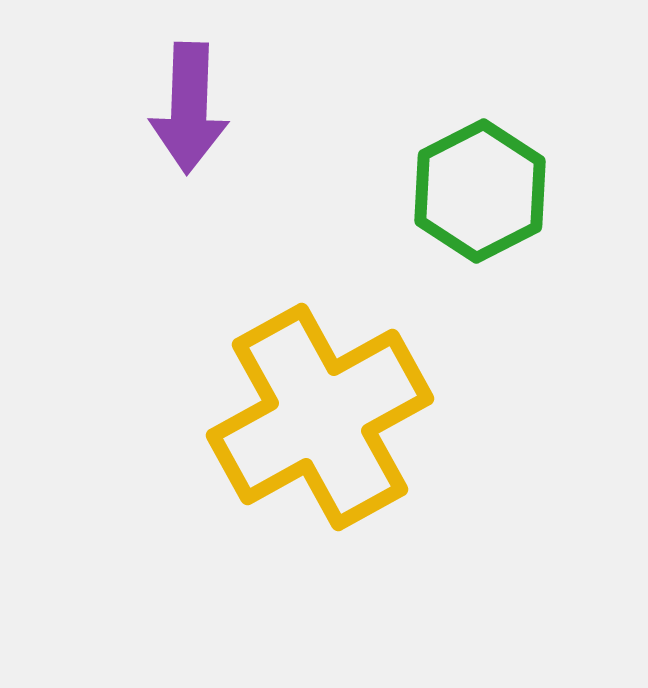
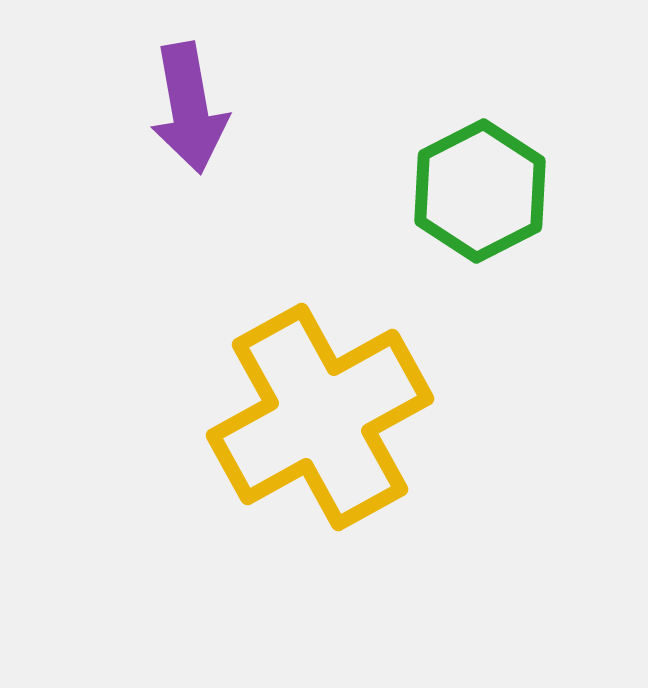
purple arrow: rotated 12 degrees counterclockwise
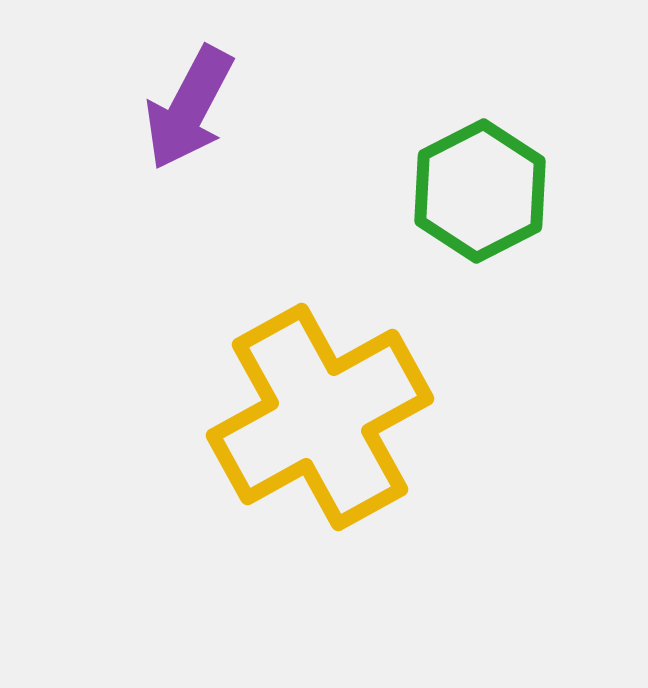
purple arrow: rotated 38 degrees clockwise
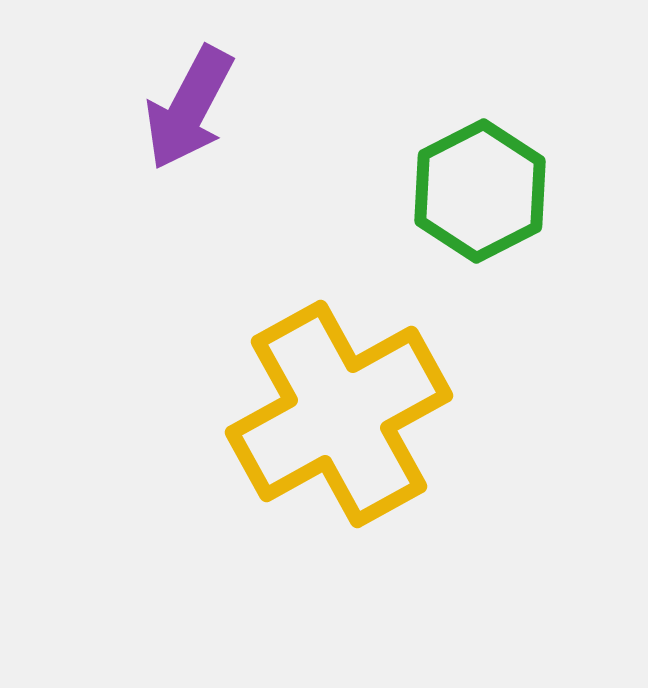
yellow cross: moved 19 px right, 3 px up
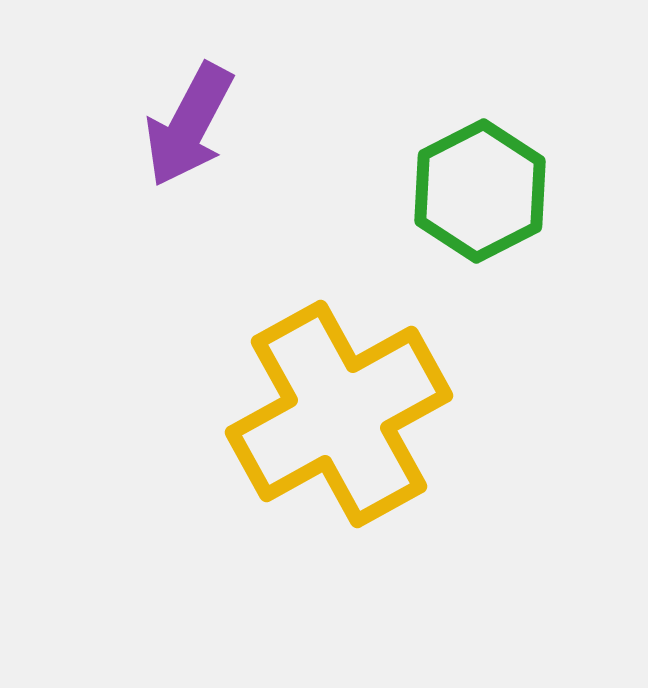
purple arrow: moved 17 px down
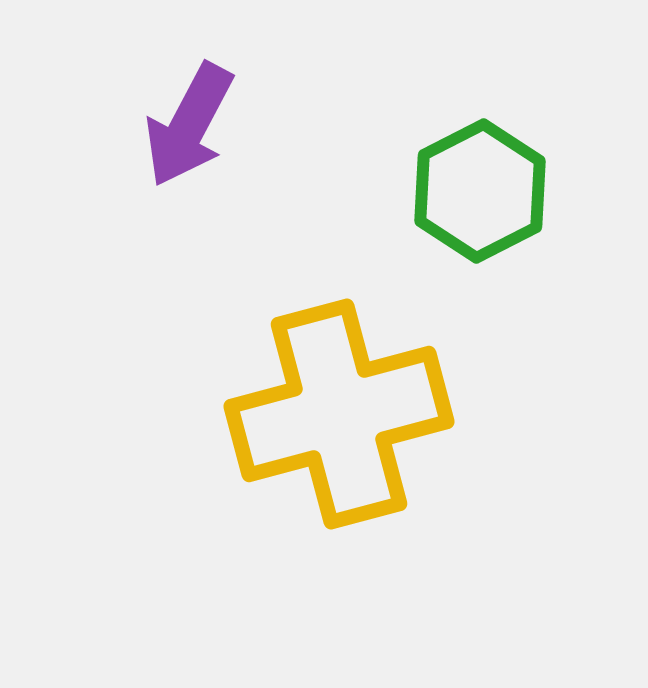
yellow cross: rotated 14 degrees clockwise
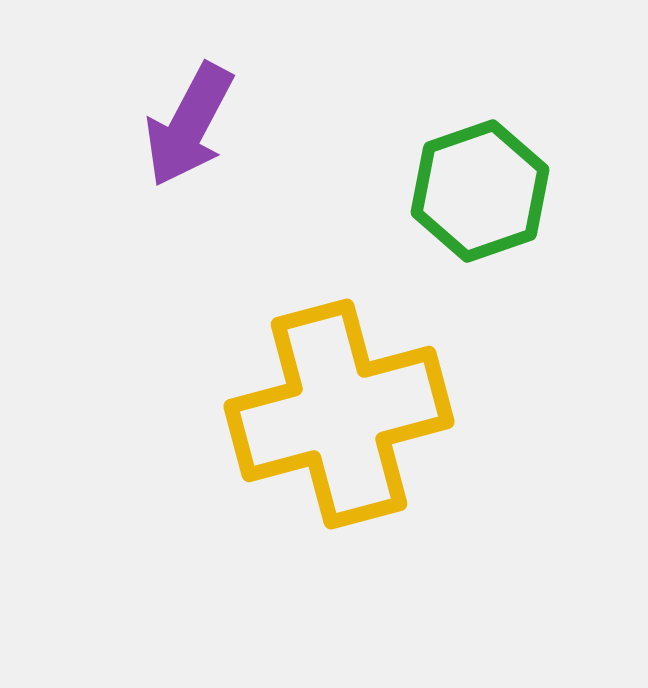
green hexagon: rotated 8 degrees clockwise
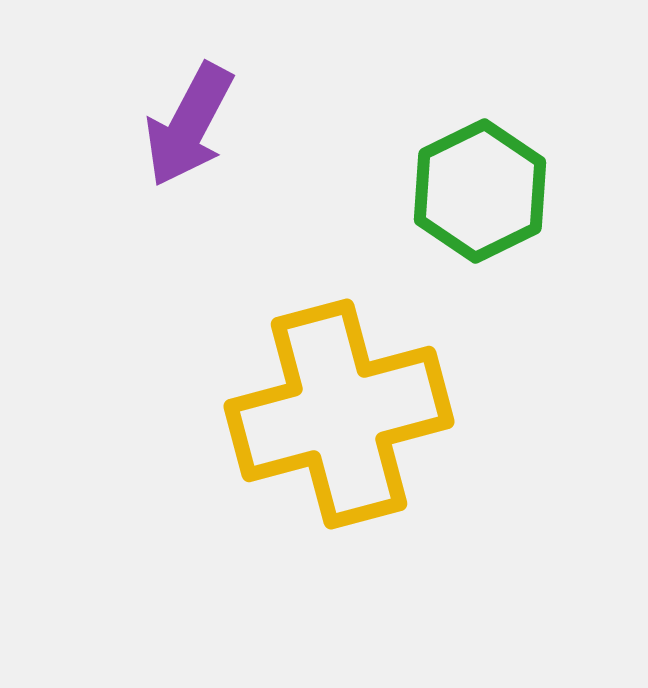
green hexagon: rotated 7 degrees counterclockwise
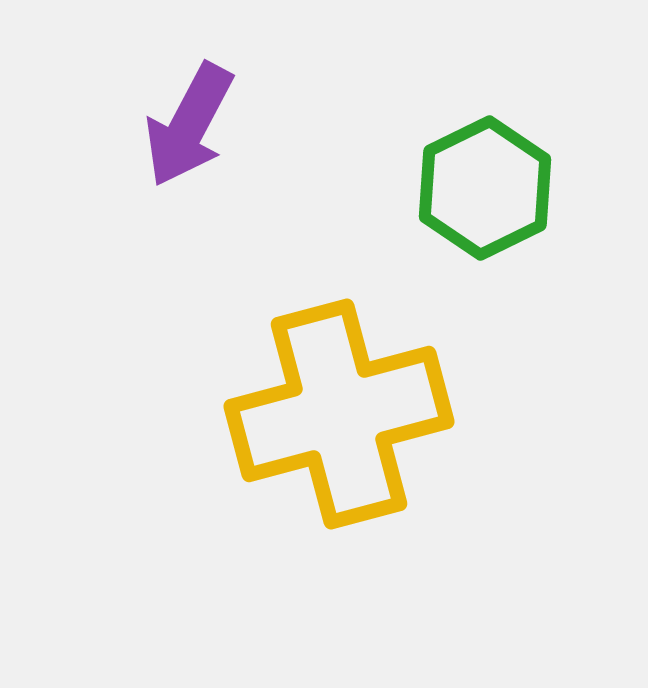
green hexagon: moved 5 px right, 3 px up
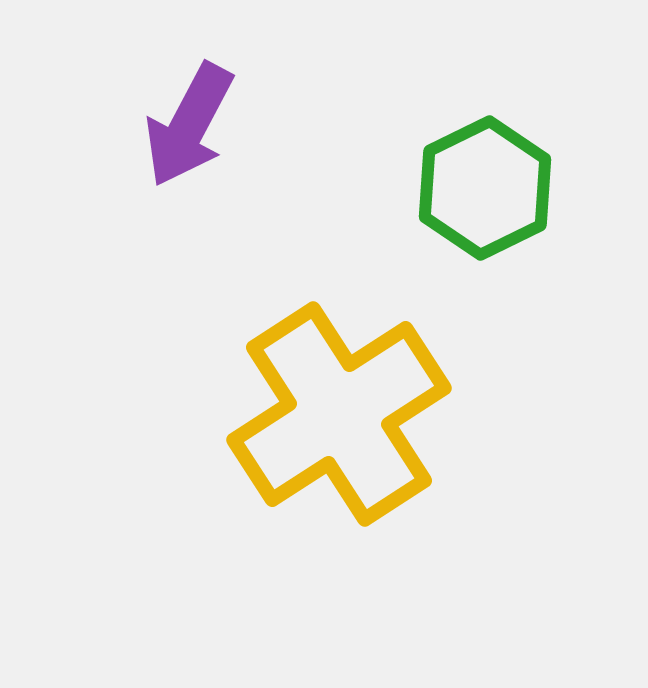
yellow cross: rotated 18 degrees counterclockwise
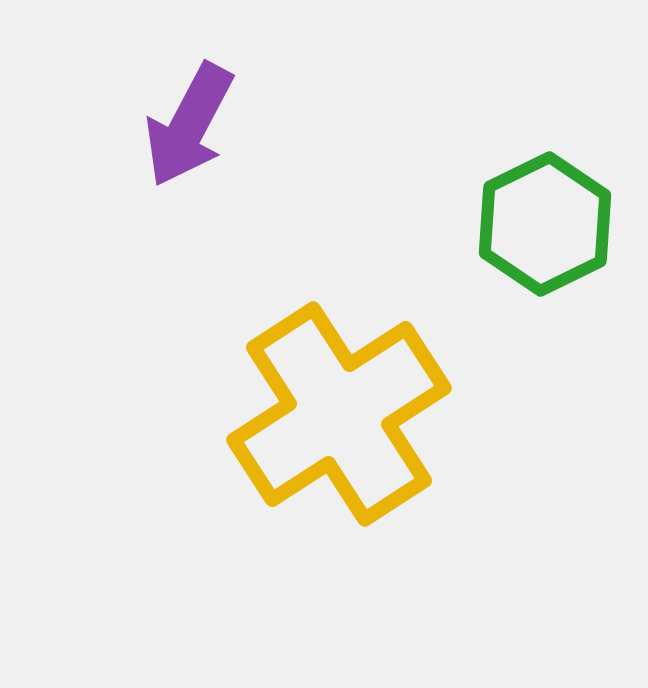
green hexagon: moved 60 px right, 36 px down
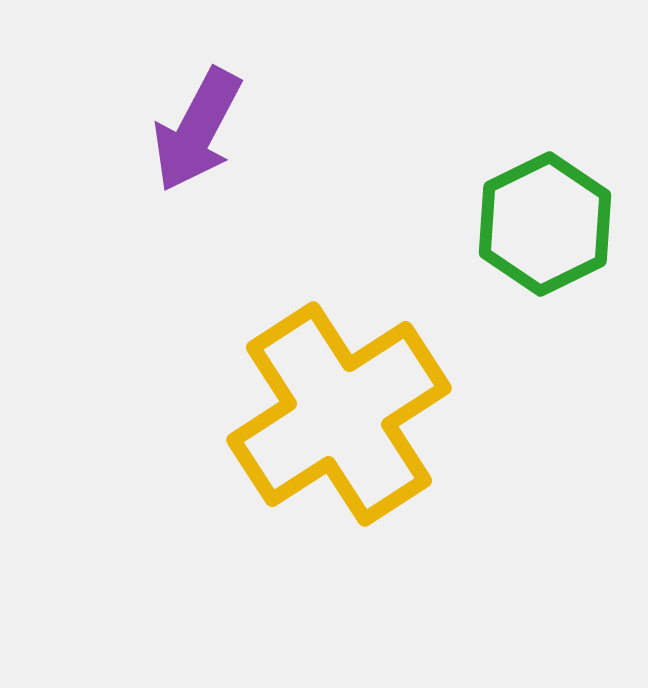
purple arrow: moved 8 px right, 5 px down
